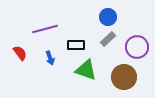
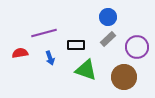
purple line: moved 1 px left, 4 px down
red semicircle: rotated 63 degrees counterclockwise
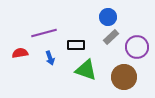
gray rectangle: moved 3 px right, 2 px up
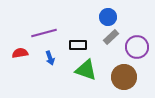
black rectangle: moved 2 px right
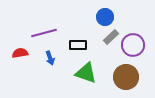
blue circle: moved 3 px left
purple circle: moved 4 px left, 2 px up
green triangle: moved 3 px down
brown circle: moved 2 px right
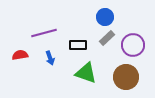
gray rectangle: moved 4 px left, 1 px down
red semicircle: moved 2 px down
